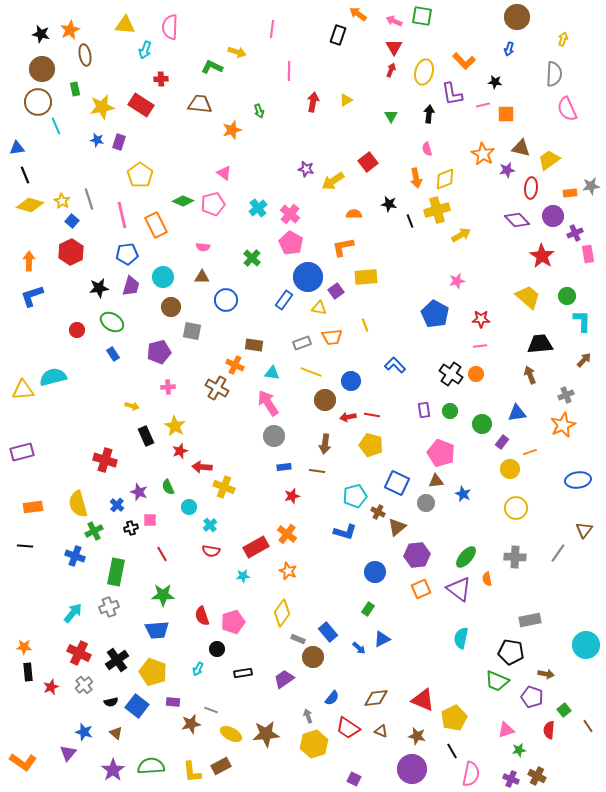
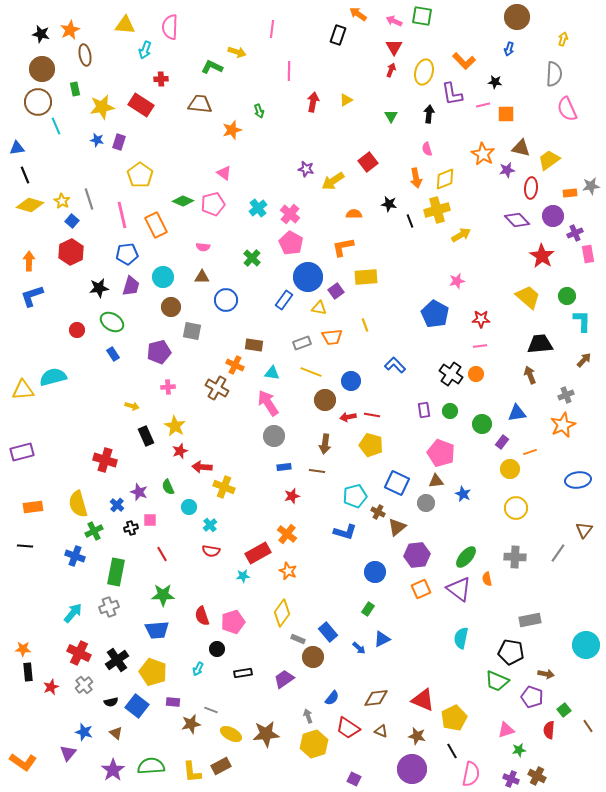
red rectangle at (256, 547): moved 2 px right, 6 px down
orange star at (24, 647): moved 1 px left, 2 px down
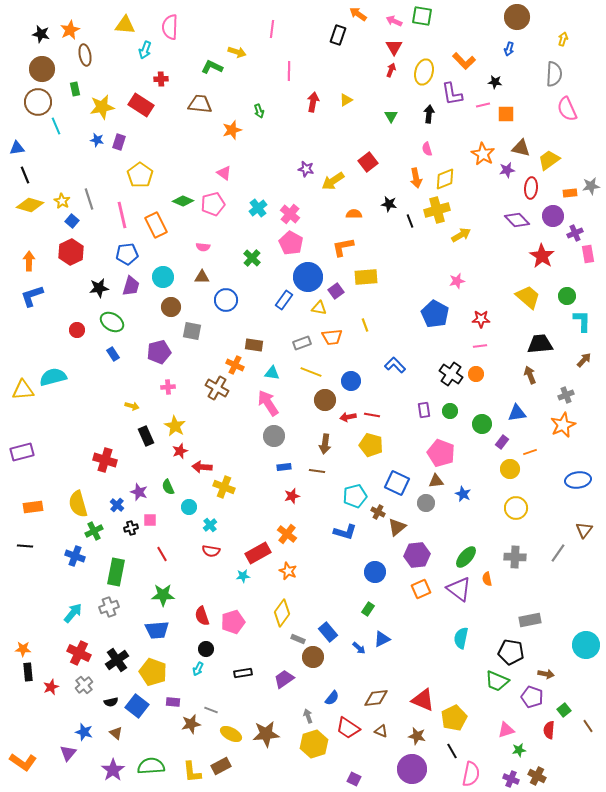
black circle at (217, 649): moved 11 px left
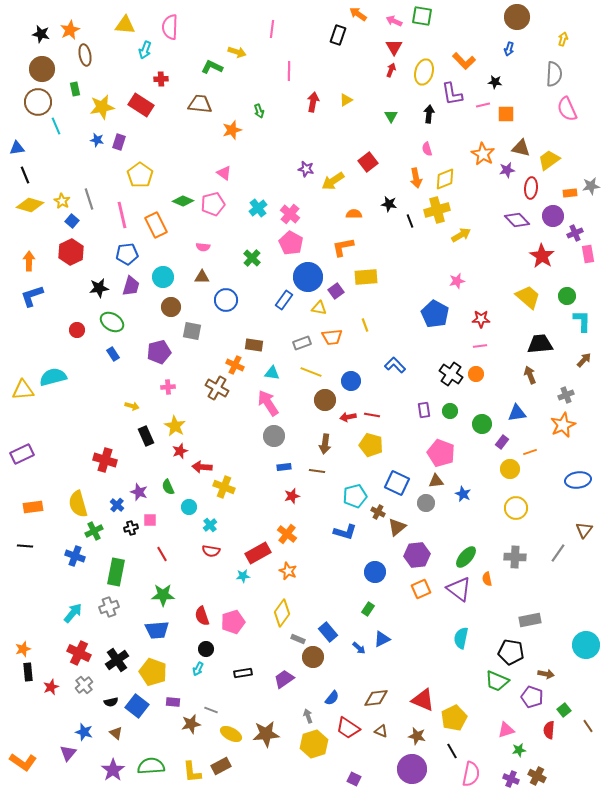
purple rectangle at (22, 452): moved 2 px down; rotated 10 degrees counterclockwise
orange star at (23, 649): rotated 21 degrees counterclockwise
